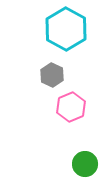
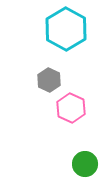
gray hexagon: moved 3 px left, 5 px down
pink hexagon: moved 1 px down; rotated 12 degrees counterclockwise
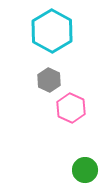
cyan hexagon: moved 14 px left, 2 px down
green circle: moved 6 px down
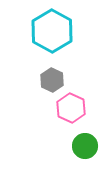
gray hexagon: moved 3 px right
green circle: moved 24 px up
